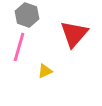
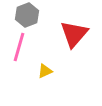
gray hexagon: rotated 20 degrees clockwise
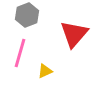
pink line: moved 1 px right, 6 px down
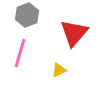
red triangle: moved 1 px up
yellow triangle: moved 14 px right, 1 px up
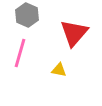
gray hexagon: rotated 15 degrees counterclockwise
yellow triangle: rotated 35 degrees clockwise
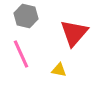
gray hexagon: moved 1 px left, 1 px down; rotated 10 degrees counterclockwise
pink line: moved 1 px right, 1 px down; rotated 40 degrees counterclockwise
